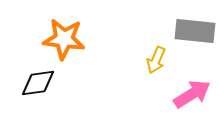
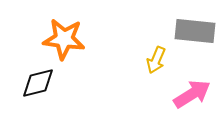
black diamond: rotated 6 degrees counterclockwise
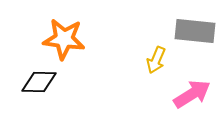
black diamond: moved 1 px right, 1 px up; rotated 15 degrees clockwise
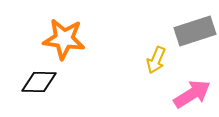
gray rectangle: rotated 24 degrees counterclockwise
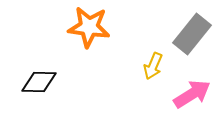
gray rectangle: moved 3 px left, 3 px down; rotated 33 degrees counterclockwise
orange star: moved 25 px right, 12 px up
yellow arrow: moved 3 px left, 6 px down
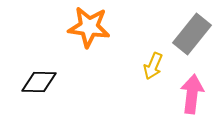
pink arrow: rotated 51 degrees counterclockwise
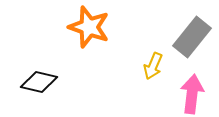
orange star: rotated 12 degrees clockwise
gray rectangle: moved 3 px down
black diamond: rotated 12 degrees clockwise
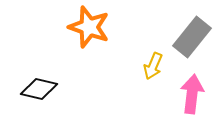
black diamond: moved 7 px down
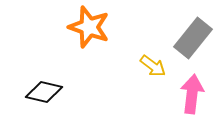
gray rectangle: moved 1 px right, 1 px down
yellow arrow: rotated 76 degrees counterclockwise
black diamond: moved 5 px right, 3 px down
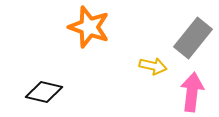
yellow arrow: rotated 24 degrees counterclockwise
pink arrow: moved 2 px up
